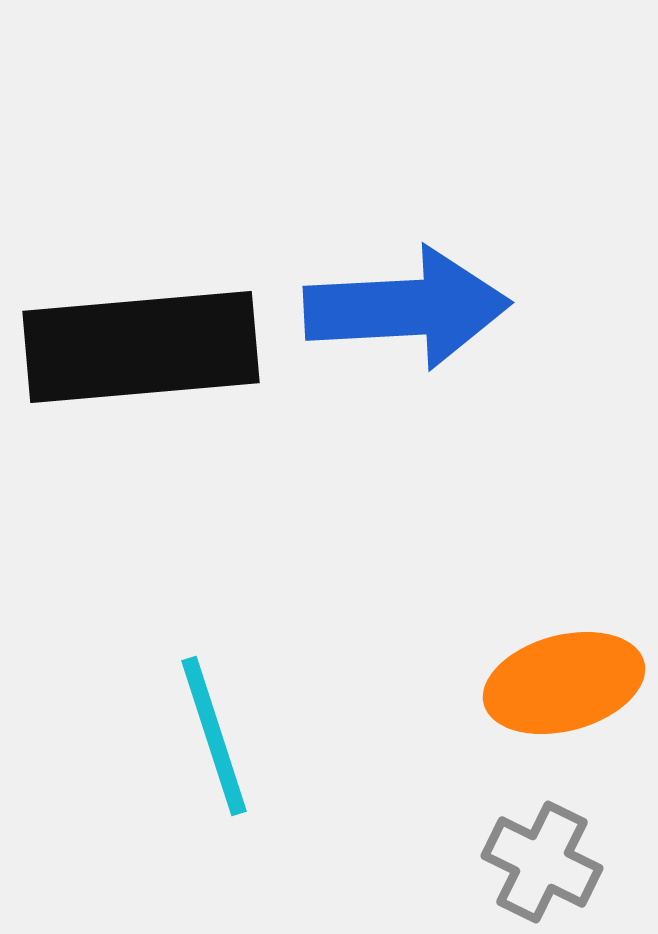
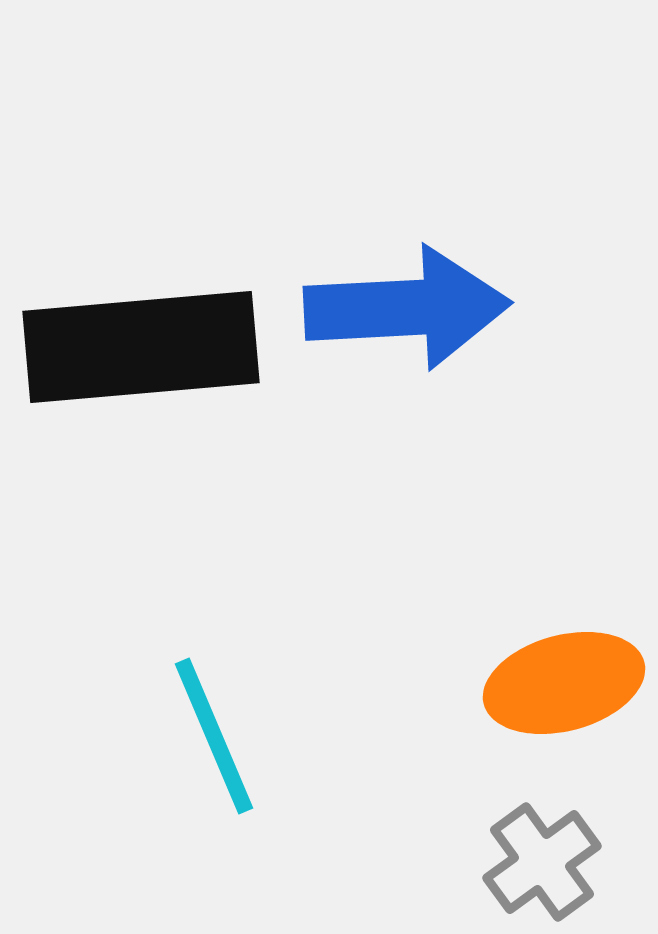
cyan line: rotated 5 degrees counterclockwise
gray cross: rotated 28 degrees clockwise
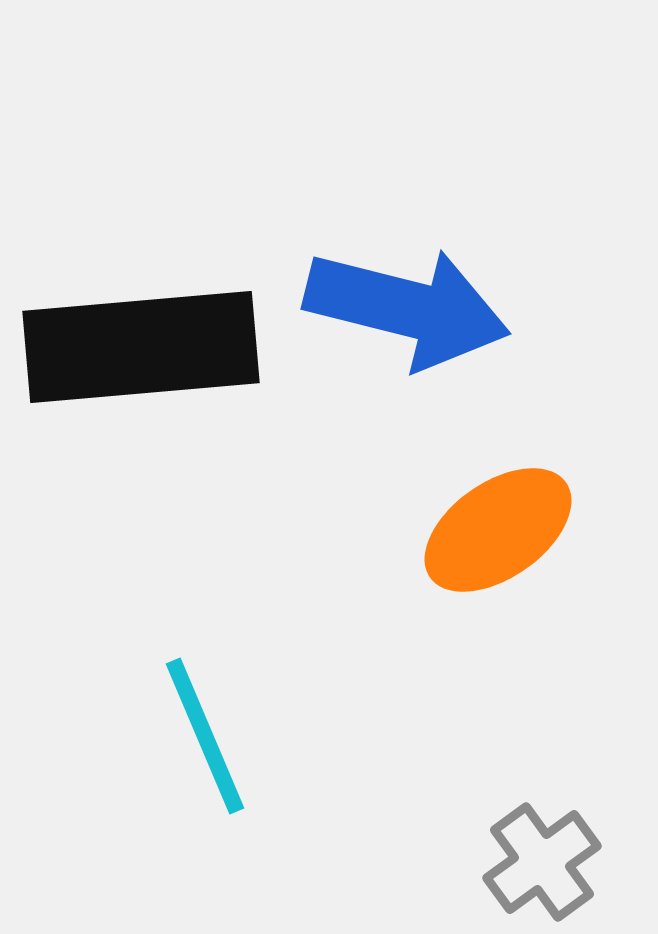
blue arrow: rotated 17 degrees clockwise
orange ellipse: moved 66 px left, 153 px up; rotated 20 degrees counterclockwise
cyan line: moved 9 px left
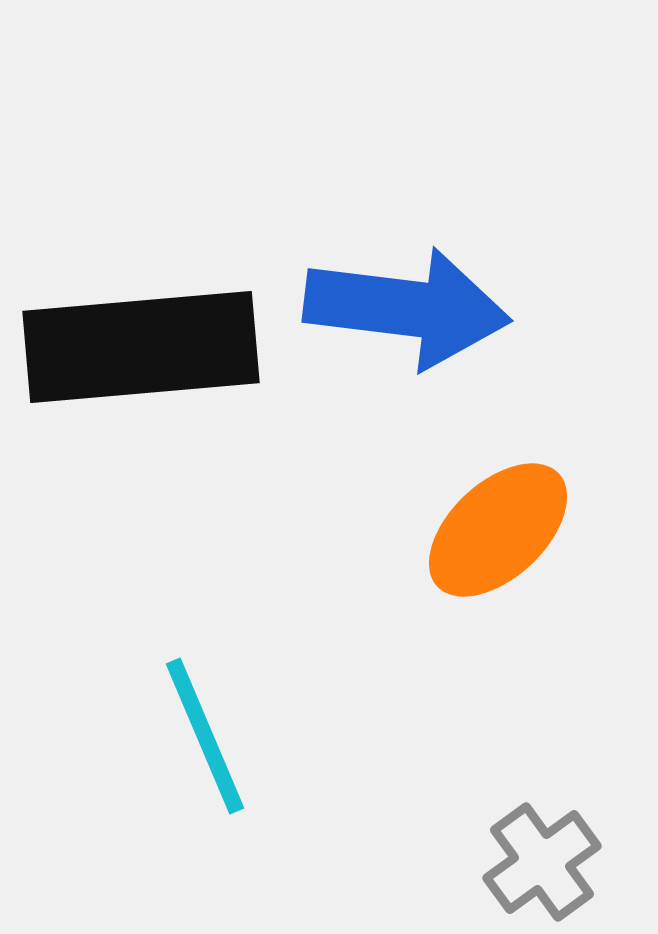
blue arrow: rotated 7 degrees counterclockwise
orange ellipse: rotated 8 degrees counterclockwise
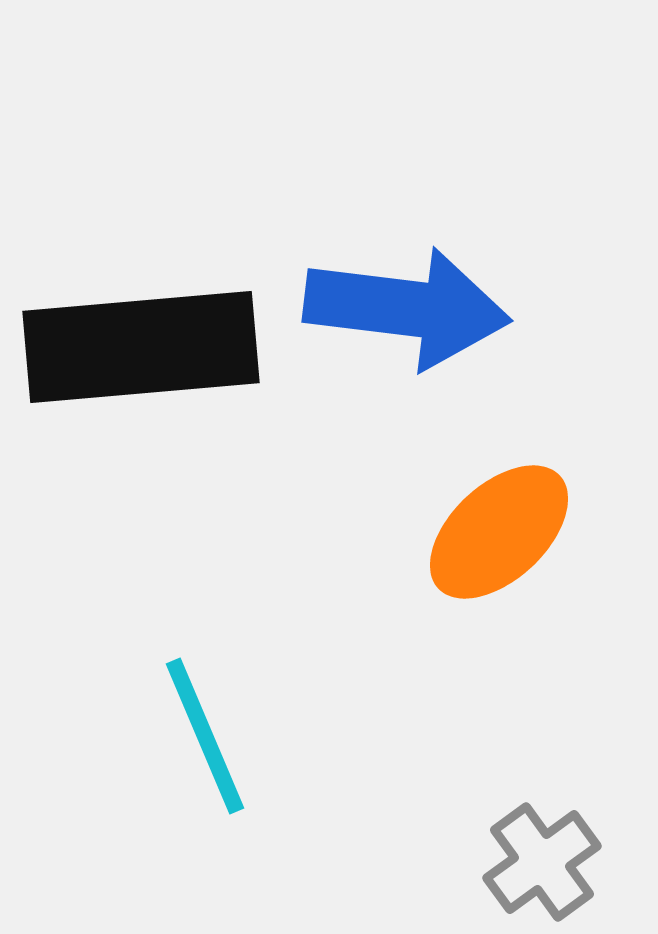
orange ellipse: moved 1 px right, 2 px down
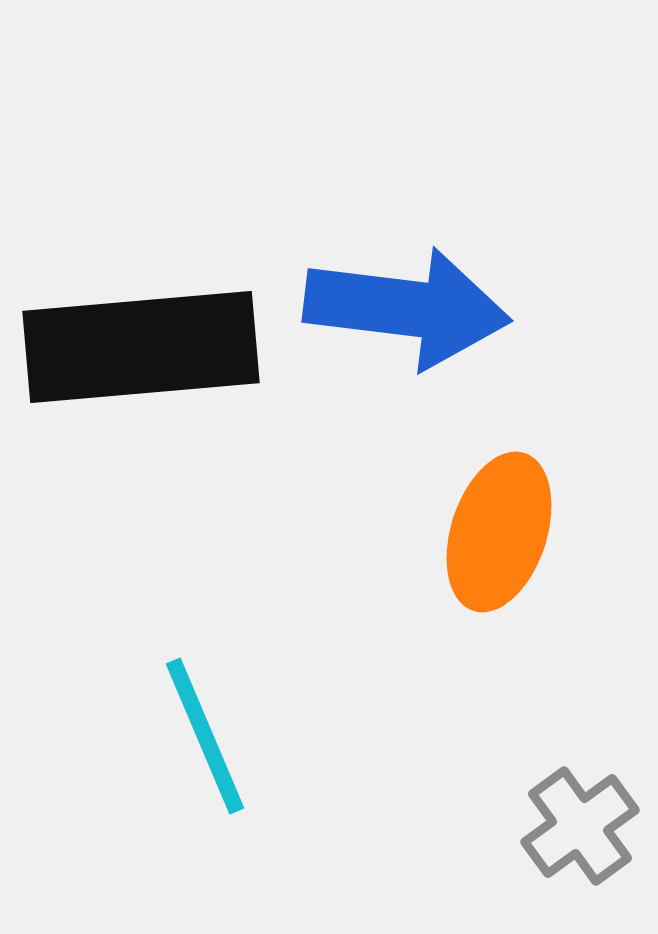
orange ellipse: rotated 29 degrees counterclockwise
gray cross: moved 38 px right, 36 px up
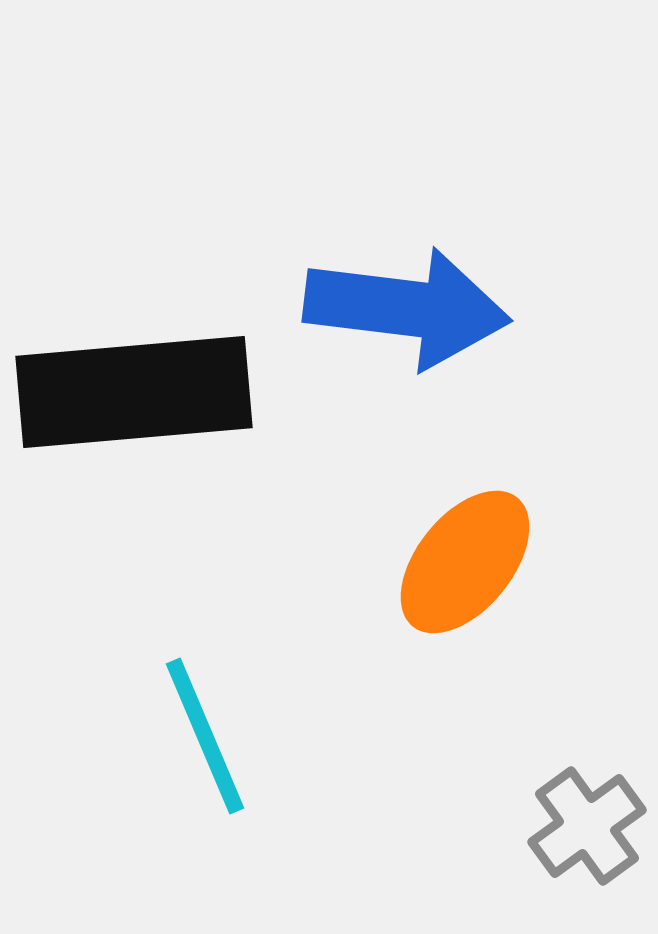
black rectangle: moved 7 px left, 45 px down
orange ellipse: moved 34 px left, 30 px down; rotated 21 degrees clockwise
gray cross: moved 7 px right
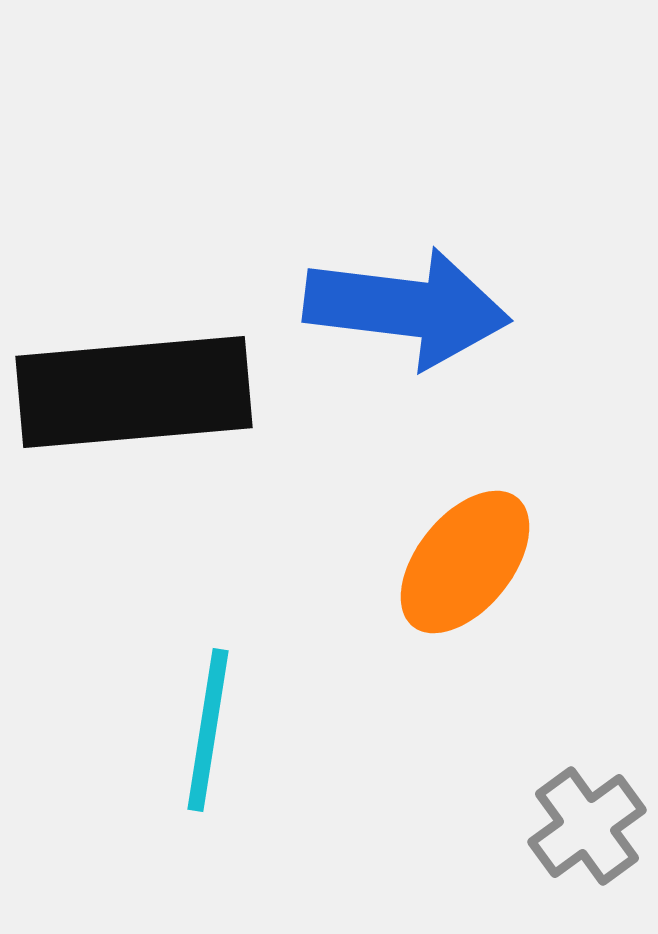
cyan line: moved 3 px right, 6 px up; rotated 32 degrees clockwise
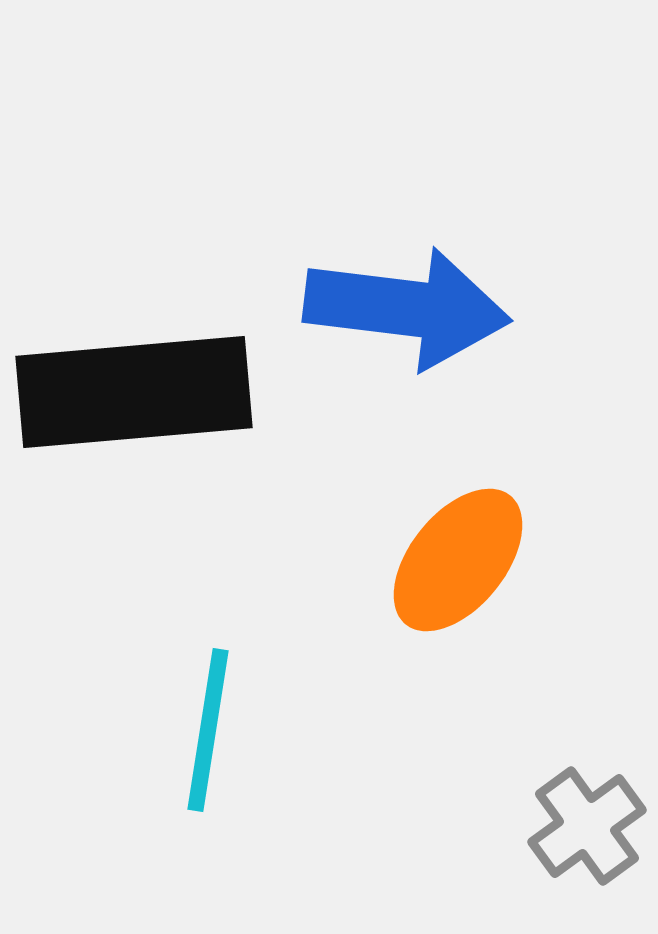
orange ellipse: moved 7 px left, 2 px up
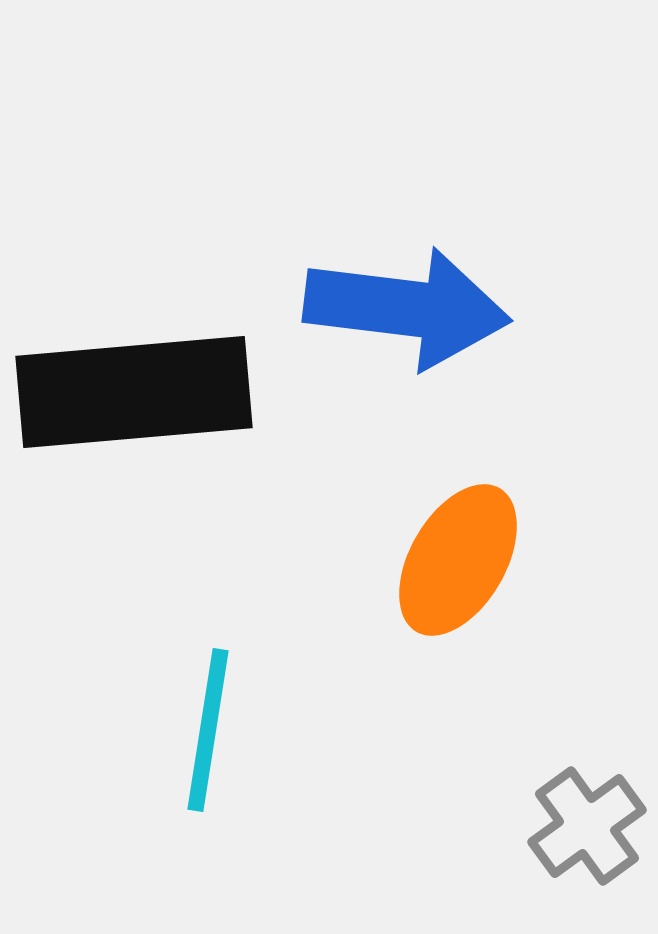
orange ellipse: rotated 9 degrees counterclockwise
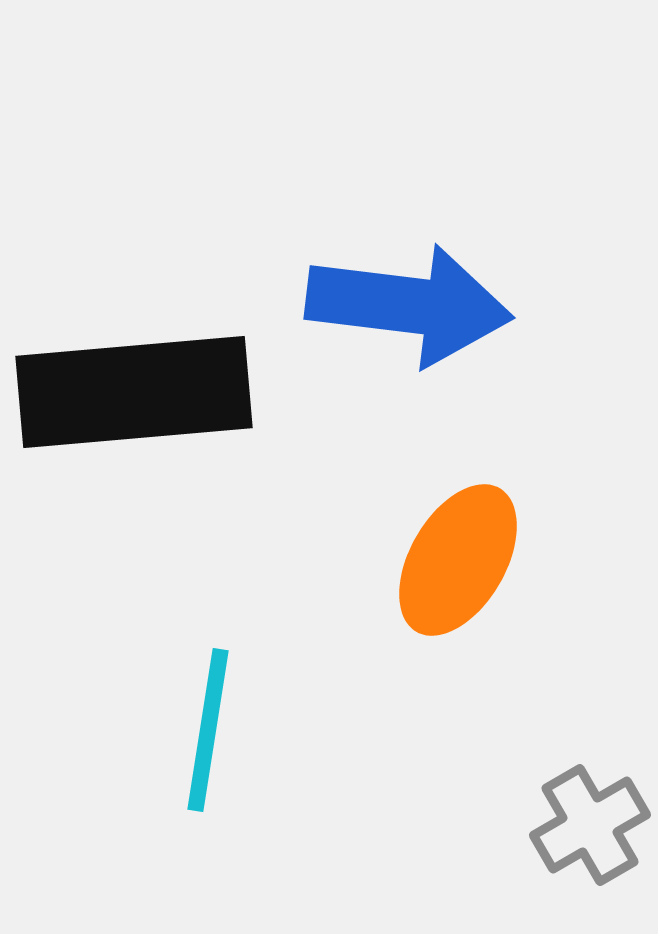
blue arrow: moved 2 px right, 3 px up
gray cross: moved 3 px right, 1 px up; rotated 6 degrees clockwise
